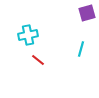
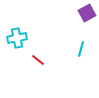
purple square: rotated 12 degrees counterclockwise
cyan cross: moved 11 px left, 3 px down
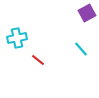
cyan line: rotated 56 degrees counterclockwise
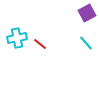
cyan line: moved 5 px right, 6 px up
red line: moved 2 px right, 16 px up
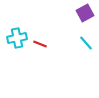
purple square: moved 2 px left
red line: rotated 16 degrees counterclockwise
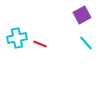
purple square: moved 3 px left, 2 px down
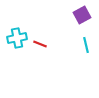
cyan line: moved 2 px down; rotated 28 degrees clockwise
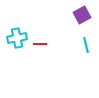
red line: rotated 24 degrees counterclockwise
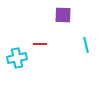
purple square: moved 19 px left; rotated 30 degrees clockwise
cyan cross: moved 20 px down
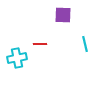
cyan line: moved 1 px left, 1 px up
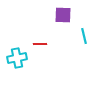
cyan line: moved 1 px left, 8 px up
